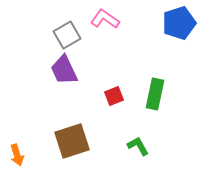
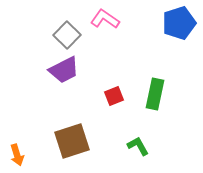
gray square: rotated 16 degrees counterclockwise
purple trapezoid: rotated 92 degrees counterclockwise
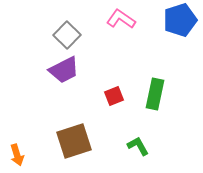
pink L-shape: moved 16 px right
blue pentagon: moved 1 px right, 3 px up
brown square: moved 2 px right
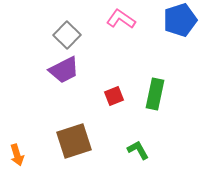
green L-shape: moved 4 px down
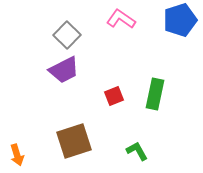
green L-shape: moved 1 px left, 1 px down
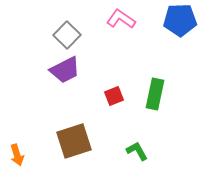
blue pentagon: rotated 16 degrees clockwise
purple trapezoid: moved 1 px right
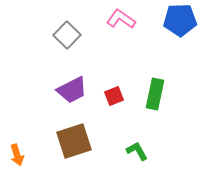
purple trapezoid: moved 7 px right, 20 px down
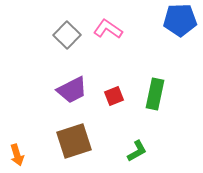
pink L-shape: moved 13 px left, 10 px down
green L-shape: rotated 90 degrees clockwise
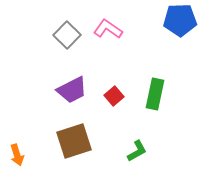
red square: rotated 18 degrees counterclockwise
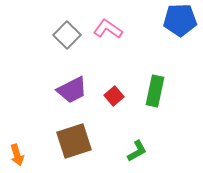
green rectangle: moved 3 px up
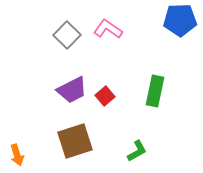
red square: moved 9 px left
brown square: moved 1 px right
